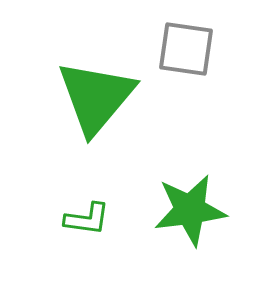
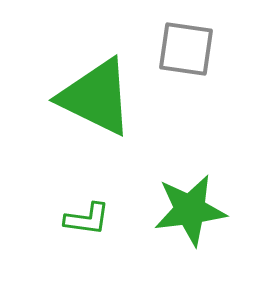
green triangle: rotated 44 degrees counterclockwise
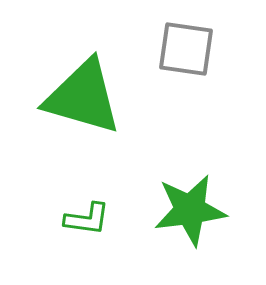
green triangle: moved 13 px left; rotated 10 degrees counterclockwise
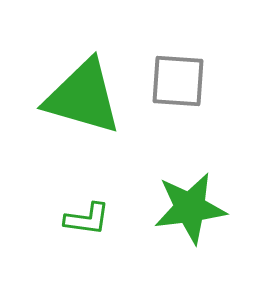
gray square: moved 8 px left, 32 px down; rotated 4 degrees counterclockwise
green star: moved 2 px up
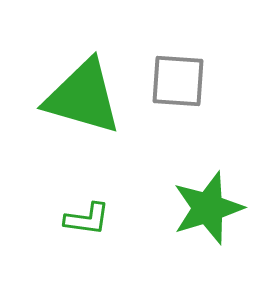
green star: moved 18 px right; rotated 10 degrees counterclockwise
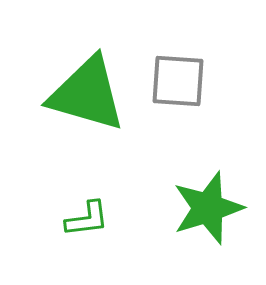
green triangle: moved 4 px right, 3 px up
green L-shape: rotated 15 degrees counterclockwise
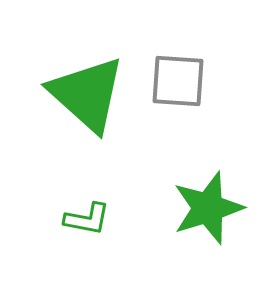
green triangle: rotated 26 degrees clockwise
green L-shape: rotated 18 degrees clockwise
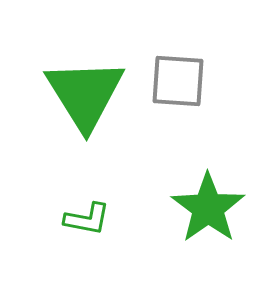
green triangle: moved 2 px left; rotated 16 degrees clockwise
green star: rotated 18 degrees counterclockwise
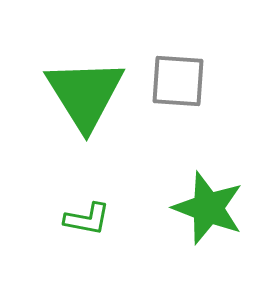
green star: rotated 16 degrees counterclockwise
